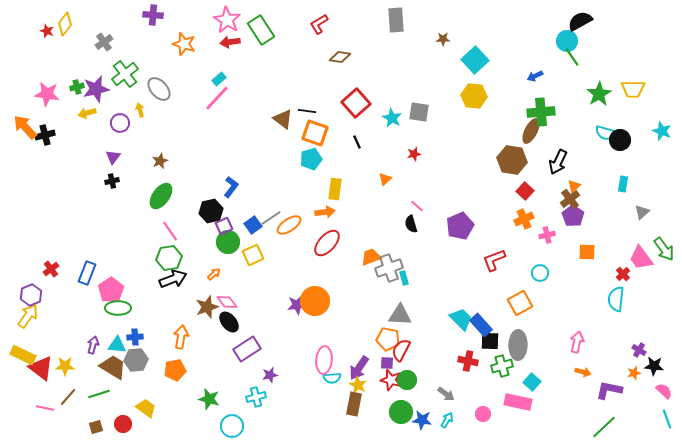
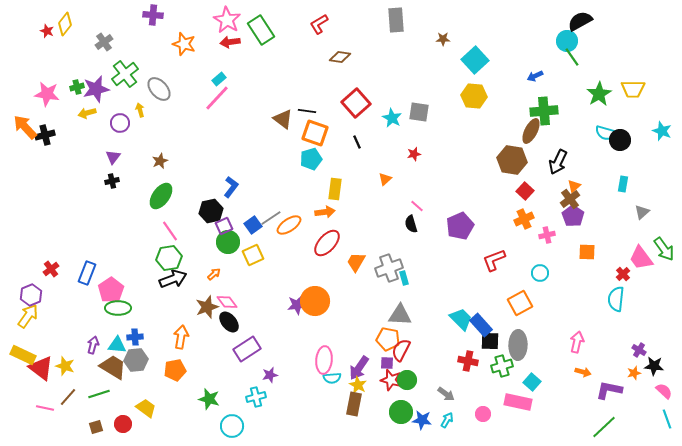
green cross at (541, 112): moved 3 px right, 1 px up
orange trapezoid at (371, 257): moved 15 px left, 5 px down; rotated 40 degrees counterclockwise
yellow star at (65, 366): rotated 18 degrees clockwise
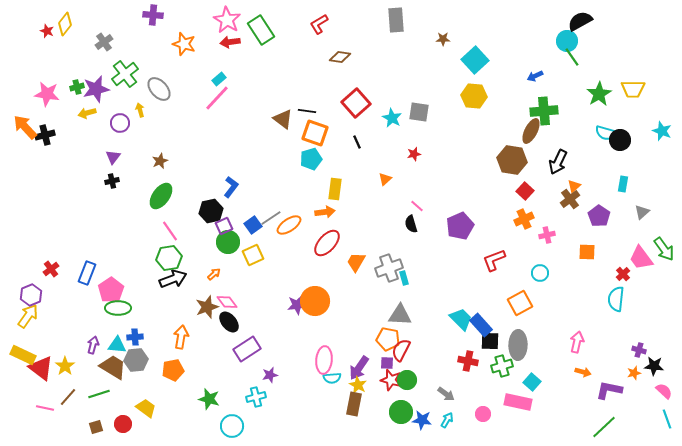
purple pentagon at (573, 216): moved 26 px right
purple cross at (639, 350): rotated 16 degrees counterclockwise
yellow star at (65, 366): rotated 18 degrees clockwise
orange pentagon at (175, 370): moved 2 px left
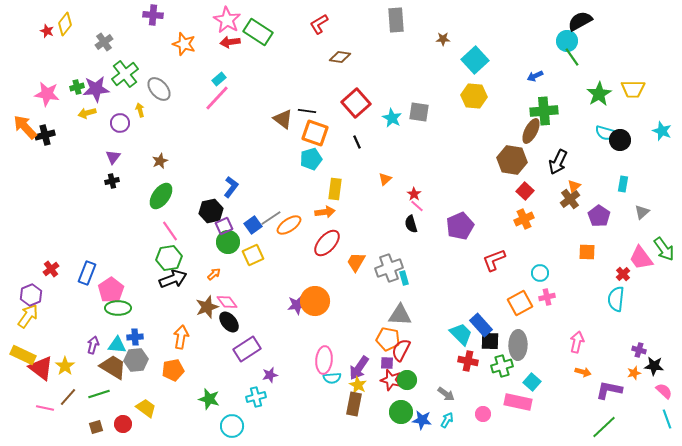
green rectangle at (261, 30): moved 3 px left, 2 px down; rotated 24 degrees counterclockwise
purple star at (96, 89): rotated 8 degrees clockwise
red star at (414, 154): moved 40 px down; rotated 24 degrees counterclockwise
pink cross at (547, 235): moved 62 px down
cyan trapezoid at (461, 319): moved 15 px down
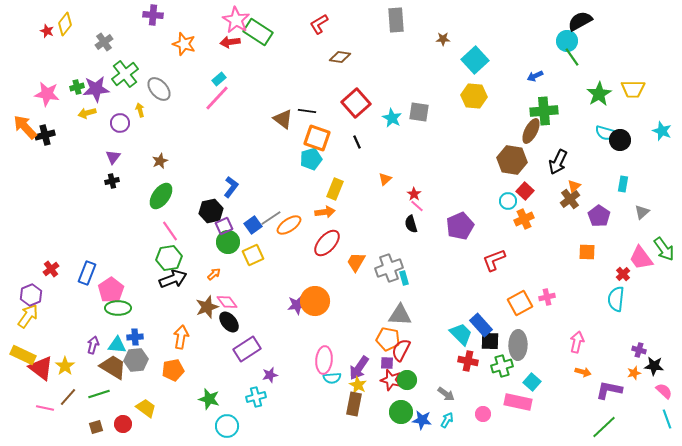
pink star at (227, 20): moved 9 px right
orange square at (315, 133): moved 2 px right, 5 px down
yellow rectangle at (335, 189): rotated 15 degrees clockwise
cyan circle at (540, 273): moved 32 px left, 72 px up
cyan circle at (232, 426): moved 5 px left
